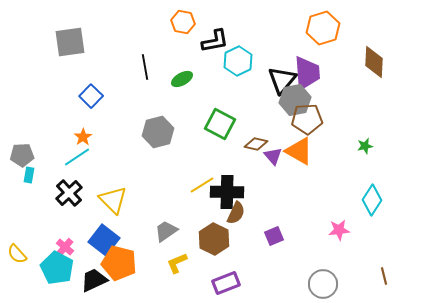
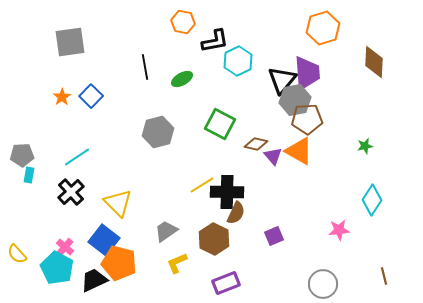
orange star at (83, 137): moved 21 px left, 40 px up
black cross at (69, 193): moved 2 px right, 1 px up
yellow triangle at (113, 200): moved 5 px right, 3 px down
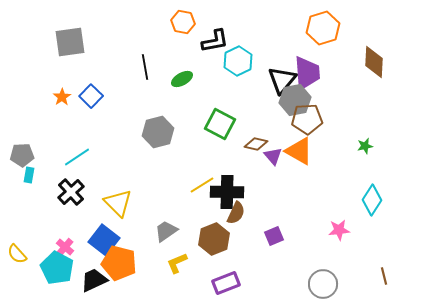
brown hexagon at (214, 239): rotated 12 degrees clockwise
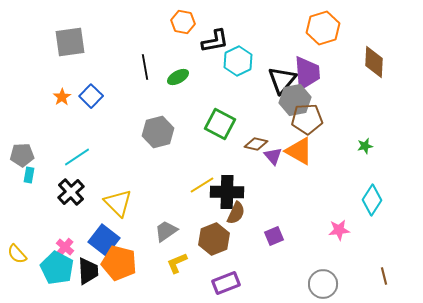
green ellipse at (182, 79): moved 4 px left, 2 px up
black trapezoid at (94, 280): moved 6 px left, 9 px up; rotated 112 degrees clockwise
